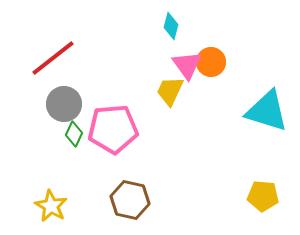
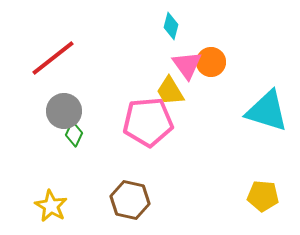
yellow trapezoid: rotated 56 degrees counterclockwise
gray circle: moved 7 px down
pink pentagon: moved 35 px right, 7 px up
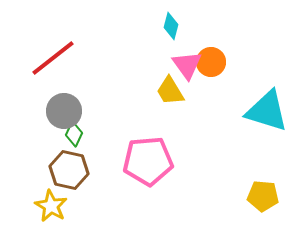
pink pentagon: moved 39 px down
brown hexagon: moved 61 px left, 30 px up
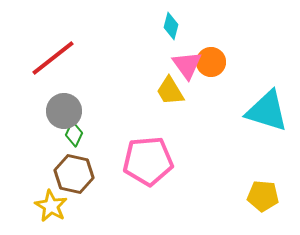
brown hexagon: moved 5 px right, 4 px down
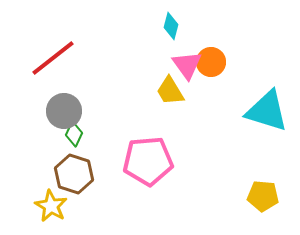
brown hexagon: rotated 6 degrees clockwise
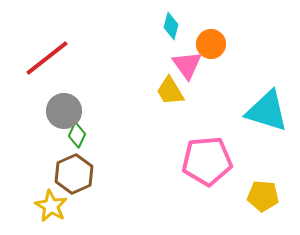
red line: moved 6 px left
orange circle: moved 18 px up
green diamond: moved 3 px right, 1 px down
pink pentagon: moved 59 px right
brown hexagon: rotated 18 degrees clockwise
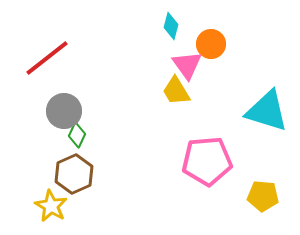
yellow trapezoid: moved 6 px right
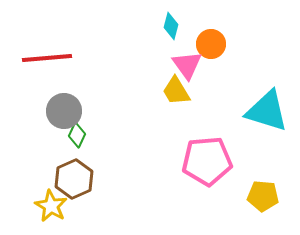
red line: rotated 33 degrees clockwise
brown hexagon: moved 5 px down
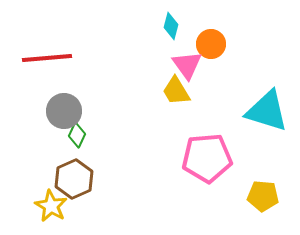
pink pentagon: moved 3 px up
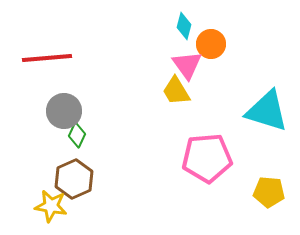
cyan diamond: moved 13 px right
yellow pentagon: moved 6 px right, 4 px up
yellow star: rotated 20 degrees counterclockwise
